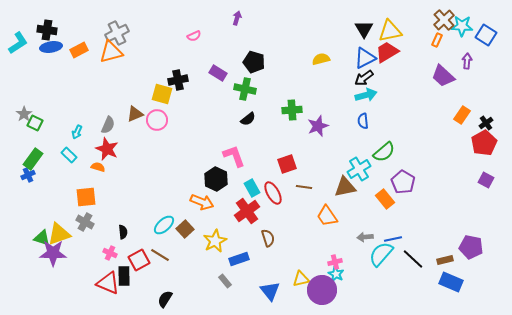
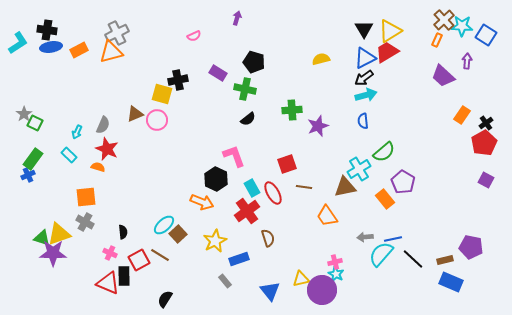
yellow triangle at (390, 31): rotated 20 degrees counterclockwise
gray semicircle at (108, 125): moved 5 px left
brown square at (185, 229): moved 7 px left, 5 px down
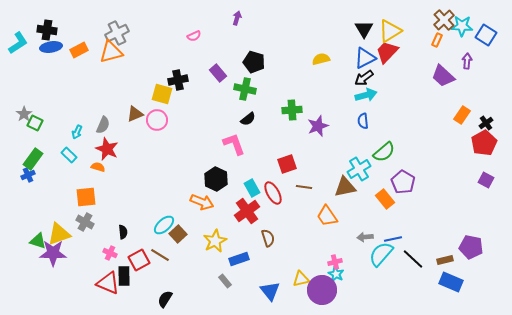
red trapezoid at (387, 52): rotated 15 degrees counterclockwise
purple rectangle at (218, 73): rotated 18 degrees clockwise
pink L-shape at (234, 156): moved 12 px up
green triangle at (42, 238): moved 4 px left, 3 px down
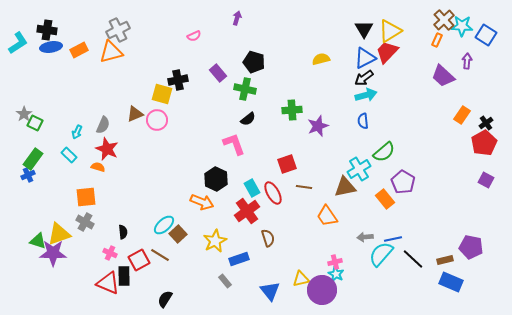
gray cross at (117, 33): moved 1 px right, 3 px up
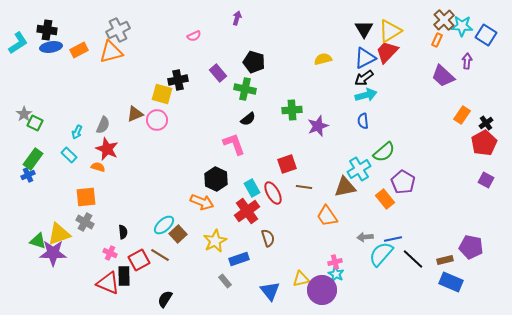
yellow semicircle at (321, 59): moved 2 px right
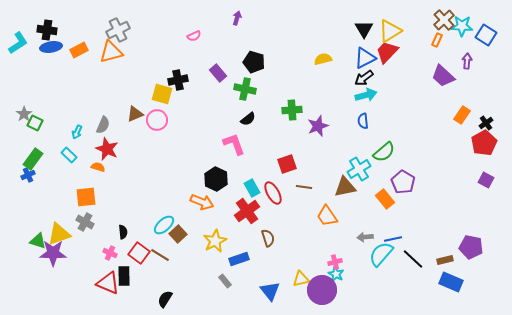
red square at (139, 260): moved 7 px up; rotated 25 degrees counterclockwise
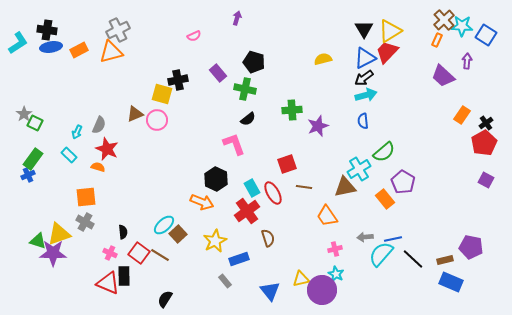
gray semicircle at (103, 125): moved 4 px left
pink cross at (335, 262): moved 13 px up
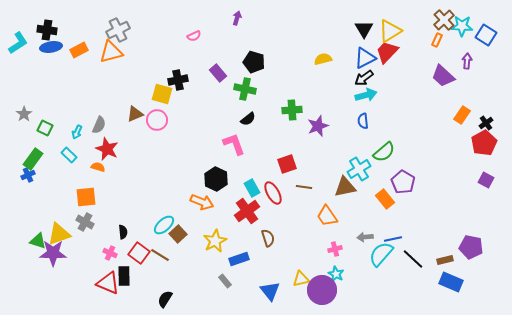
green square at (35, 123): moved 10 px right, 5 px down
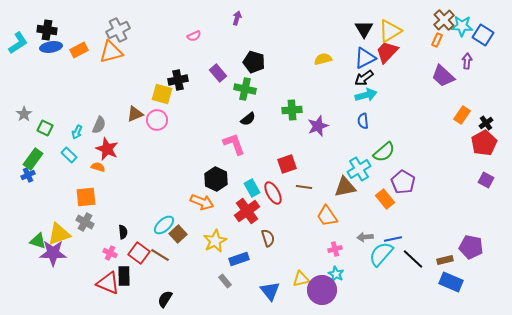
blue square at (486, 35): moved 3 px left
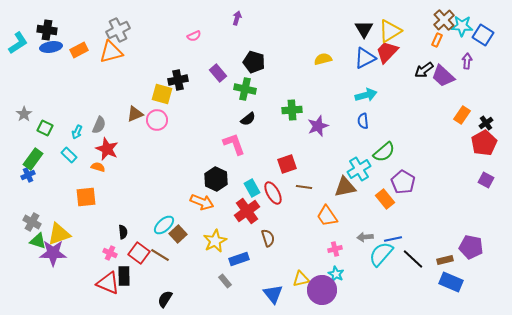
black arrow at (364, 78): moved 60 px right, 8 px up
gray cross at (85, 222): moved 53 px left
blue triangle at (270, 291): moved 3 px right, 3 px down
